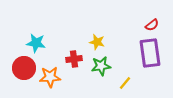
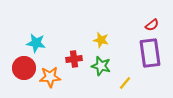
yellow star: moved 4 px right, 2 px up
green star: rotated 24 degrees clockwise
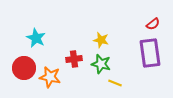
red semicircle: moved 1 px right, 1 px up
cyan star: moved 5 px up; rotated 18 degrees clockwise
green star: moved 2 px up
orange star: rotated 15 degrees clockwise
yellow line: moved 10 px left; rotated 72 degrees clockwise
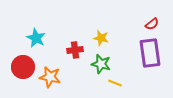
red semicircle: moved 1 px left
yellow star: moved 2 px up
red cross: moved 1 px right, 9 px up
red circle: moved 1 px left, 1 px up
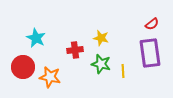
yellow line: moved 8 px right, 12 px up; rotated 64 degrees clockwise
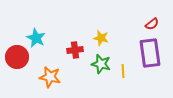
red circle: moved 6 px left, 10 px up
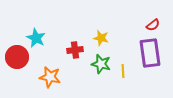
red semicircle: moved 1 px right, 1 px down
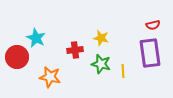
red semicircle: rotated 24 degrees clockwise
